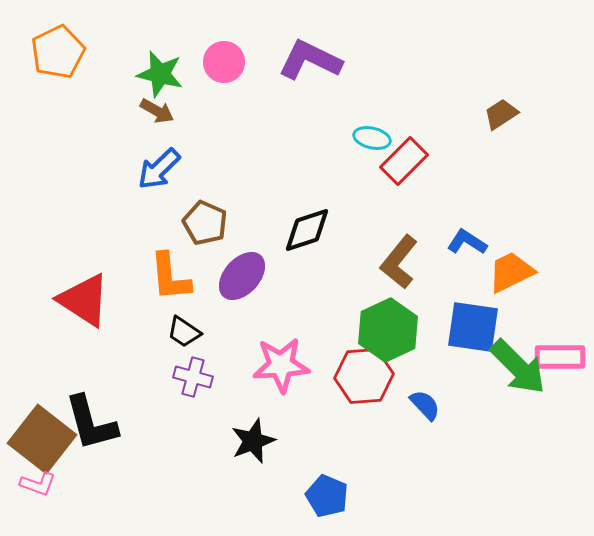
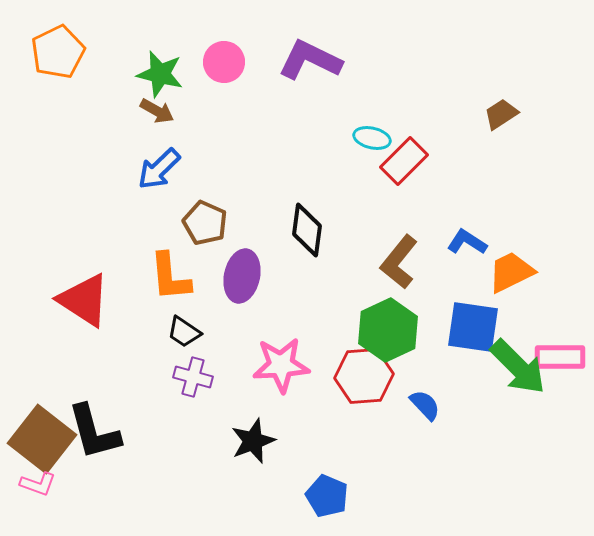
black diamond: rotated 64 degrees counterclockwise
purple ellipse: rotated 30 degrees counterclockwise
black L-shape: moved 3 px right, 9 px down
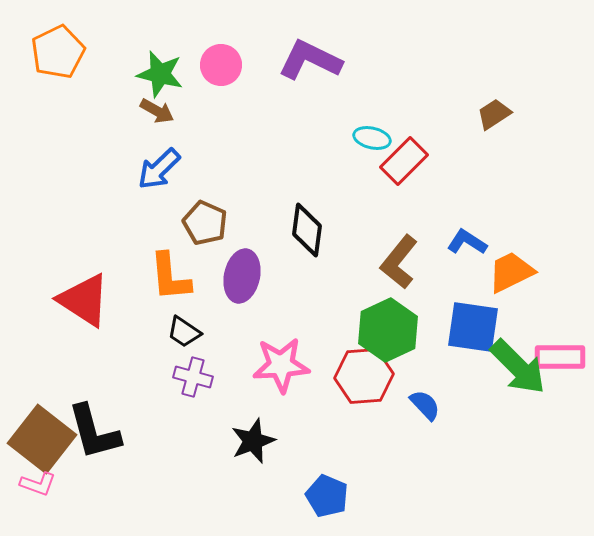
pink circle: moved 3 px left, 3 px down
brown trapezoid: moved 7 px left
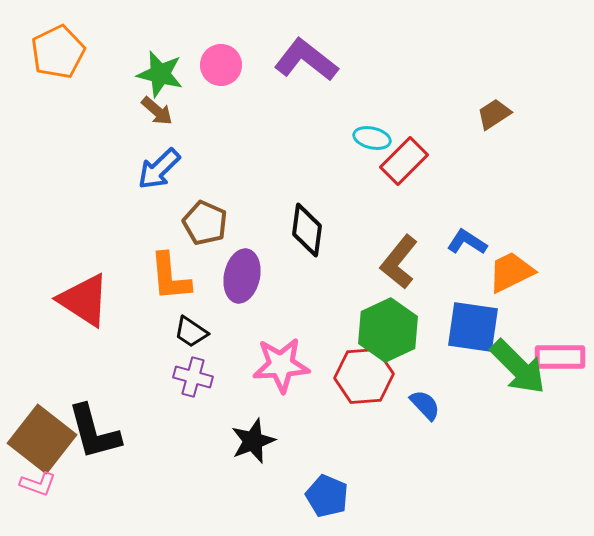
purple L-shape: moved 4 px left; rotated 12 degrees clockwise
brown arrow: rotated 12 degrees clockwise
black trapezoid: moved 7 px right
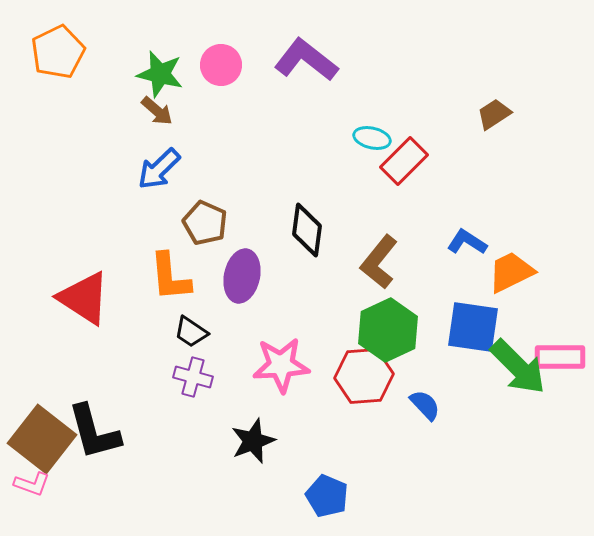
brown L-shape: moved 20 px left
red triangle: moved 2 px up
pink L-shape: moved 6 px left
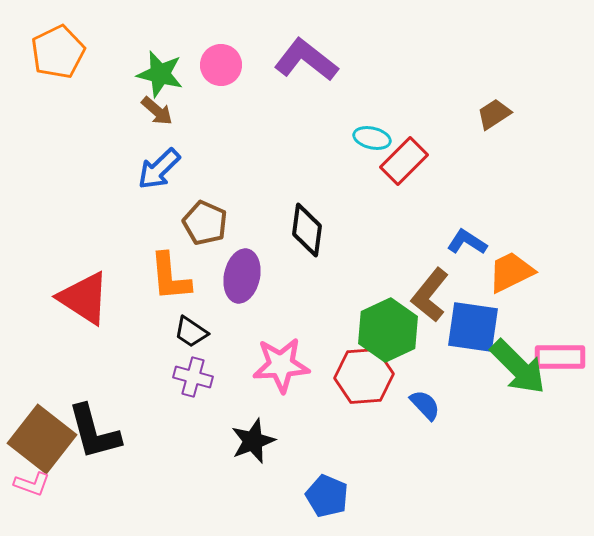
brown L-shape: moved 51 px right, 33 px down
